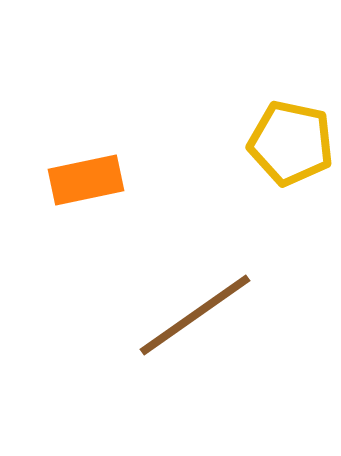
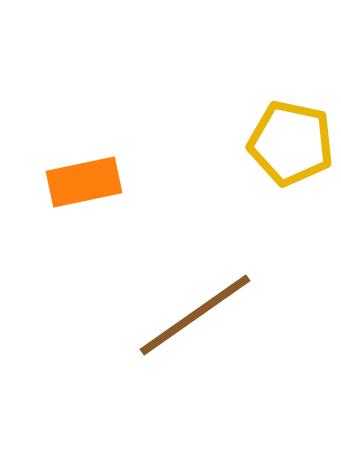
orange rectangle: moved 2 px left, 2 px down
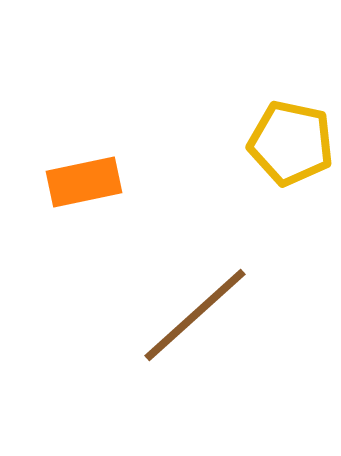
brown line: rotated 7 degrees counterclockwise
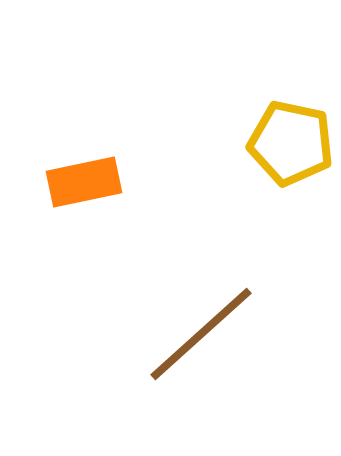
brown line: moved 6 px right, 19 px down
